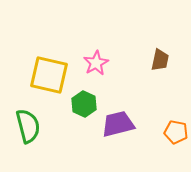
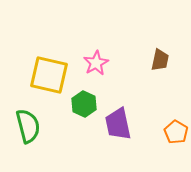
purple trapezoid: rotated 88 degrees counterclockwise
orange pentagon: rotated 20 degrees clockwise
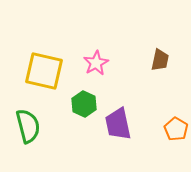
yellow square: moved 5 px left, 4 px up
orange pentagon: moved 3 px up
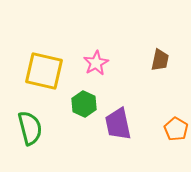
green semicircle: moved 2 px right, 2 px down
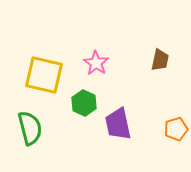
pink star: rotated 10 degrees counterclockwise
yellow square: moved 4 px down
green hexagon: moved 1 px up
orange pentagon: rotated 25 degrees clockwise
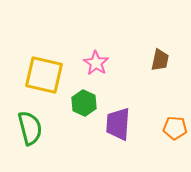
purple trapezoid: rotated 16 degrees clockwise
orange pentagon: moved 1 px left, 1 px up; rotated 20 degrees clockwise
